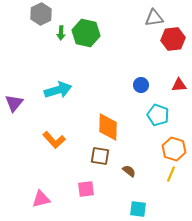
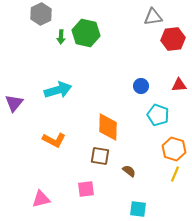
gray triangle: moved 1 px left, 1 px up
green arrow: moved 4 px down
blue circle: moved 1 px down
orange L-shape: rotated 20 degrees counterclockwise
yellow line: moved 4 px right
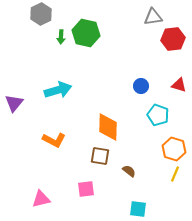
red triangle: rotated 21 degrees clockwise
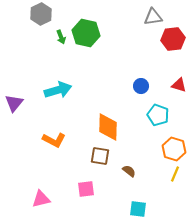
green arrow: rotated 24 degrees counterclockwise
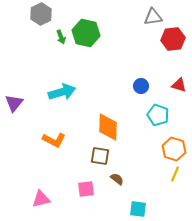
cyan arrow: moved 4 px right, 2 px down
brown semicircle: moved 12 px left, 8 px down
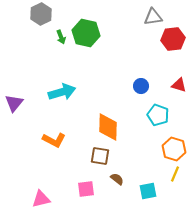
cyan square: moved 10 px right, 18 px up; rotated 18 degrees counterclockwise
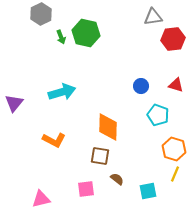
red triangle: moved 3 px left
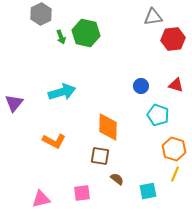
orange L-shape: moved 1 px down
pink square: moved 4 px left, 4 px down
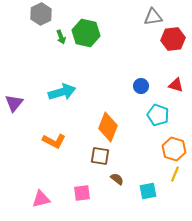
orange diamond: rotated 20 degrees clockwise
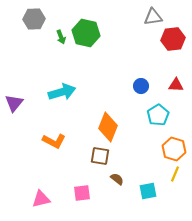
gray hexagon: moved 7 px left, 5 px down; rotated 25 degrees clockwise
red triangle: rotated 14 degrees counterclockwise
cyan pentagon: rotated 20 degrees clockwise
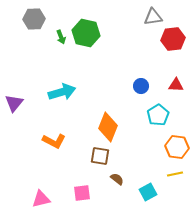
orange hexagon: moved 3 px right, 2 px up; rotated 10 degrees counterclockwise
yellow line: rotated 56 degrees clockwise
cyan square: moved 1 px down; rotated 18 degrees counterclockwise
